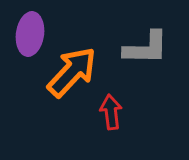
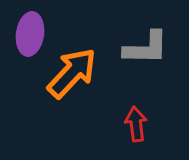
orange arrow: moved 1 px down
red arrow: moved 25 px right, 12 px down
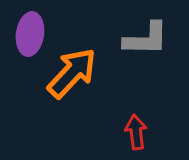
gray L-shape: moved 9 px up
red arrow: moved 8 px down
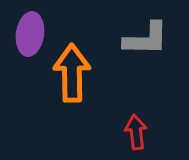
orange arrow: rotated 44 degrees counterclockwise
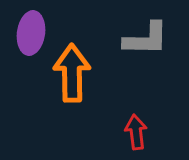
purple ellipse: moved 1 px right, 1 px up
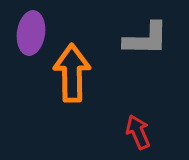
red arrow: moved 2 px right; rotated 16 degrees counterclockwise
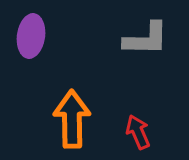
purple ellipse: moved 3 px down
orange arrow: moved 46 px down
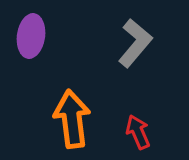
gray L-shape: moved 11 px left, 4 px down; rotated 51 degrees counterclockwise
orange arrow: rotated 6 degrees counterclockwise
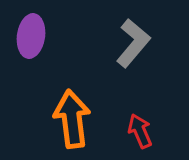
gray L-shape: moved 2 px left
red arrow: moved 2 px right, 1 px up
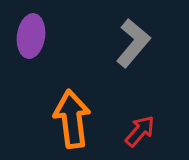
red arrow: rotated 64 degrees clockwise
